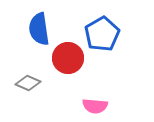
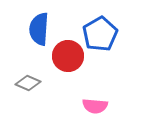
blue semicircle: rotated 12 degrees clockwise
blue pentagon: moved 2 px left
red circle: moved 2 px up
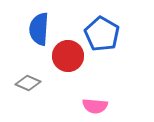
blue pentagon: moved 2 px right; rotated 12 degrees counterclockwise
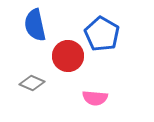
blue semicircle: moved 4 px left, 4 px up; rotated 16 degrees counterclockwise
gray diamond: moved 4 px right
pink semicircle: moved 8 px up
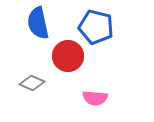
blue semicircle: moved 3 px right, 2 px up
blue pentagon: moved 6 px left, 7 px up; rotated 16 degrees counterclockwise
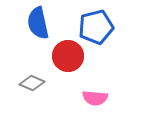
blue pentagon: rotated 28 degrees counterclockwise
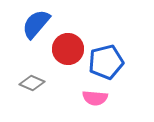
blue semicircle: moved 2 px left, 1 px down; rotated 52 degrees clockwise
blue pentagon: moved 10 px right, 35 px down
red circle: moved 7 px up
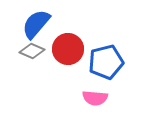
gray diamond: moved 32 px up
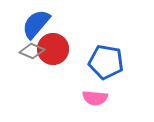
red circle: moved 15 px left
blue pentagon: rotated 24 degrees clockwise
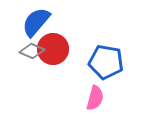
blue semicircle: moved 2 px up
pink semicircle: rotated 80 degrees counterclockwise
